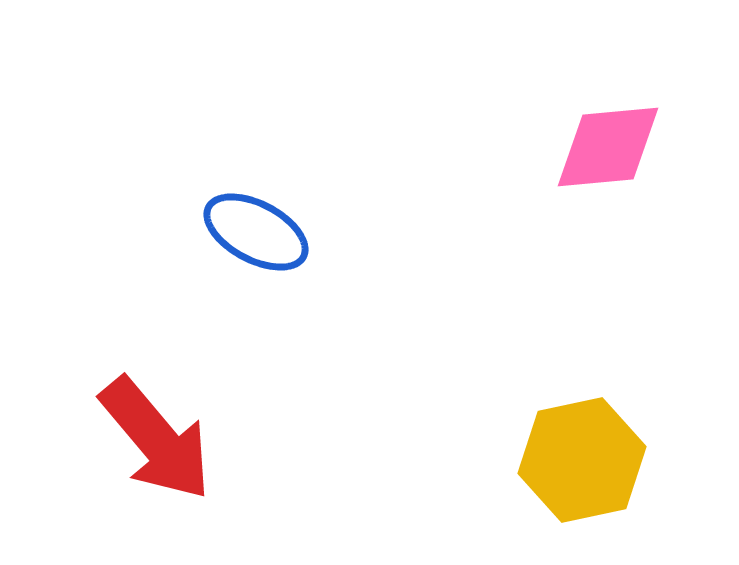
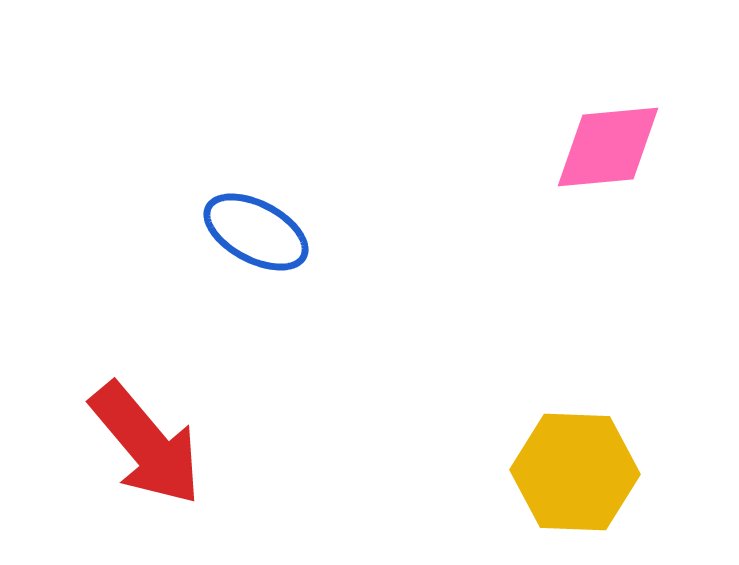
red arrow: moved 10 px left, 5 px down
yellow hexagon: moved 7 px left, 12 px down; rotated 14 degrees clockwise
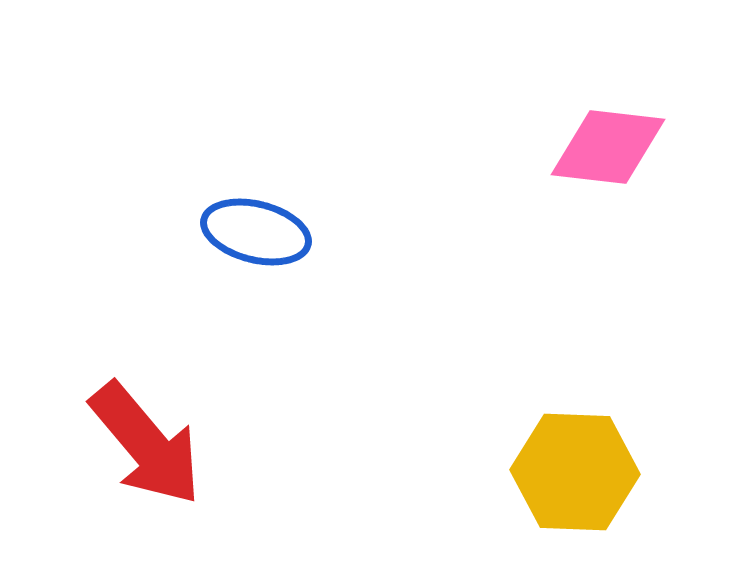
pink diamond: rotated 12 degrees clockwise
blue ellipse: rotated 14 degrees counterclockwise
